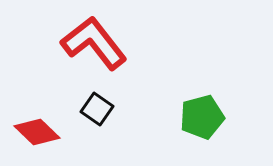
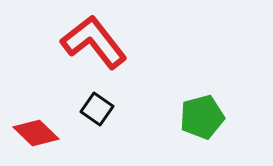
red L-shape: moved 1 px up
red diamond: moved 1 px left, 1 px down
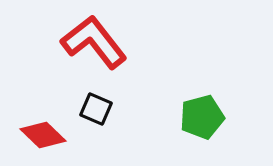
black square: moved 1 px left; rotated 12 degrees counterclockwise
red diamond: moved 7 px right, 2 px down
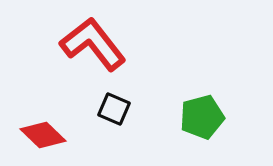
red L-shape: moved 1 px left, 2 px down
black square: moved 18 px right
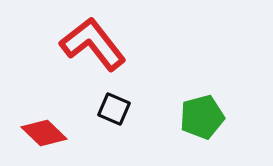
red diamond: moved 1 px right, 2 px up
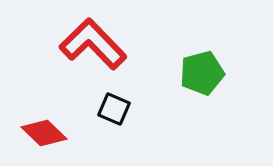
red L-shape: rotated 6 degrees counterclockwise
green pentagon: moved 44 px up
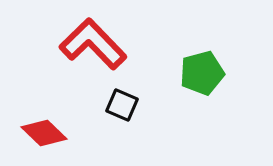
black square: moved 8 px right, 4 px up
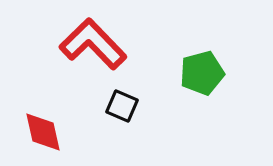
black square: moved 1 px down
red diamond: moved 1 px left, 1 px up; rotated 33 degrees clockwise
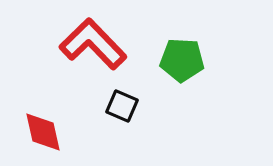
green pentagon: moved 20 px left, 13 px up; rotated 18 degrees clockwise
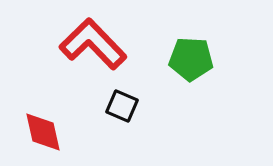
green pentagon: moved 9 px right, 1 px up
